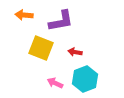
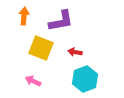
orange arrow: moved 1 px down; rotated 90 degrees clockwise
pink arrow: moved 22 px left, 2 px up
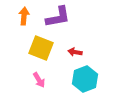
purple L-shape: moved 3 px left, 4 px up
pink arrow: moved 6 px right, 1 px up; rotated 147 degrees counterclockwise
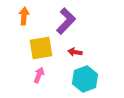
purple L-shape: moved 8 px right, 4 px down; rotated 36 degrees counterclockwise
yellow square: rotated 30 degrees counterclockwise
pink arrow: moved 5 px up; rotated 126 degrees counterclockwise
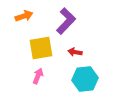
orange arrow: rotated 66 degrees clockwise
pink arrow: moved 1 px left, 1 px down
cyan hexagon: rotated 15 degrees clockwise
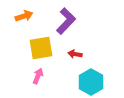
red arrow: moved 2 px down
cyan hexagon: moved 6 px right, 3 px down; rotated 25 degrees counterclockwise
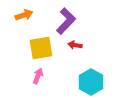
orange arrow: moved 1 px up
red arrow: moved 9 px up
